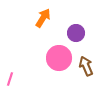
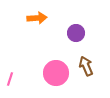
orange arrow: moved 6 px left; rotated 54 degrees clockwise
pink circle: moved 3 px left, 15 px down
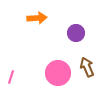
brown arrow: moved 1 px right, 1 px down
pink circle: moved 2 px right
pink line: moved 1 px right, 2 px up
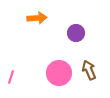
brown arrow: moved 2 px right, 3 px down
pink circle: moved 1 px right
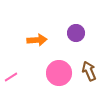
orange arrow: moved 22 px down
brown arrow: moved 1 px down
pink line: rotated 40 degrees clockwise
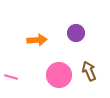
pink circle: moved 2 px down
pink line: rotated 48 degrees clockwise
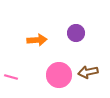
brown arrow: moved 1 px left, 1 px down; rotated 78 degrees counterclockwise
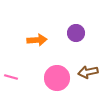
pink circle: moved 2 px left, 3 px down
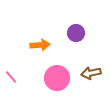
orange arrow: moved 3 px right, 5 px down
brown arrow: moved 3 px right, 1 px down
pink line: rotated 32 degrees clockwise
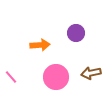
pink circle: moved 1 px left, 1 px up
